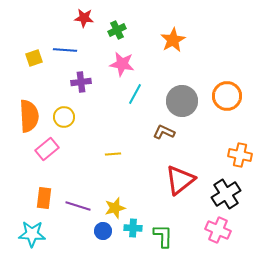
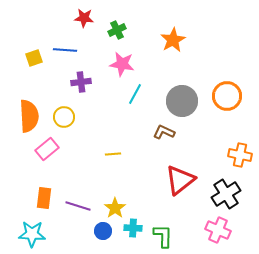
yellow star: rotated 20 degrees counterclockwise
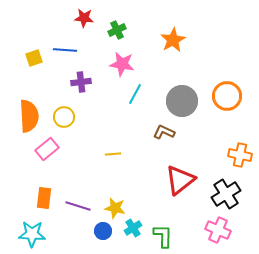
yellow star: rotated 25 degrees counterclockwise
cyan cross: rotated 36 degrees counterclockwise
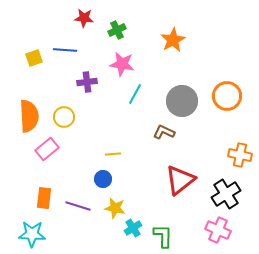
purple cross: moved 6 px right
blue circle: moved 52 px up
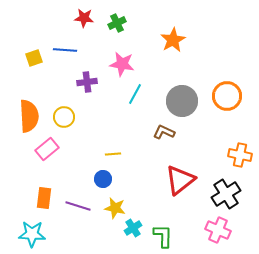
green cross: moved 7 px up
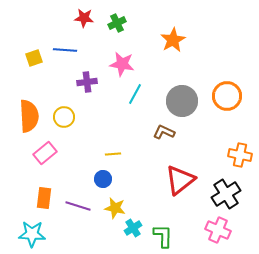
pink rectangle: moved 2 px left, 4 px down
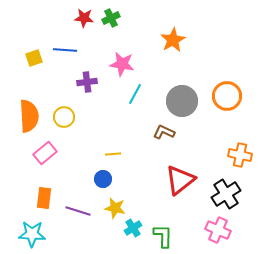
green cross: moved 6 px left, 5 px up
purple line: moved 5 px down
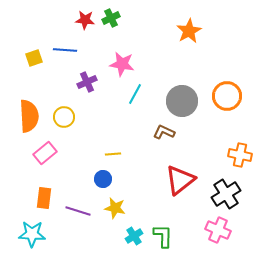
red star: moved 1 px right, 2 px down
orange star: moved 16 px right, 9 px up
purple cross: rotated 18 degrees counterclockwise
cyan cross: moved 1 px right, 8 px down
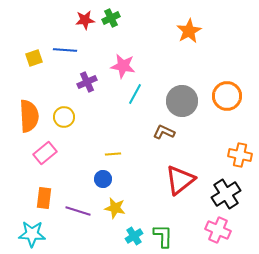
red star: rotated 12 degrees counterclockwise
pink star: moved 1 px right, 2 px down
